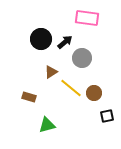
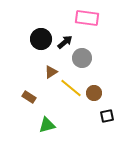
brown rectangle: rotated 16 degrees clockwise
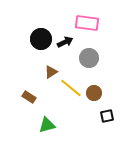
pink rectangle: moved 5 px down
black arrow: rotated 14 degrees clockwise
gray circle: moved 7 px right
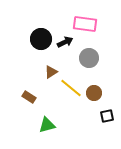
pink rectangle: moved 2 px left, 1 px down
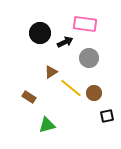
black circle: moved 1 px left, 6 px up
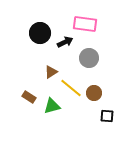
black square: rotated 16 degrees clockwise
green triangle: moved 5 px right, 19 px up
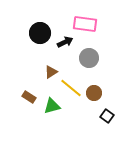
black square: rotated 32 degrees clockwise
